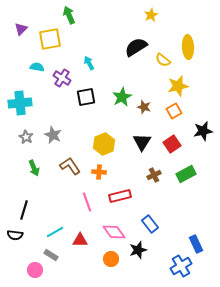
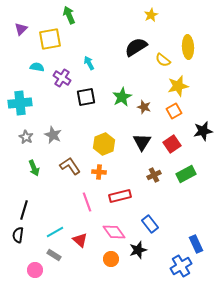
black semicircle at (15, 235): moved 3 px right; rotated 91 degrees clockwise
red triangle at (80, 240): rotated 42 degrees clockwise
gray rectangle at (51, 255): moved 3 px right
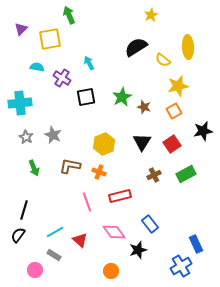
brown L-shape at (70, 166): rotated 45 degrees counterclockwise
orange cross at (99, 172): rotated 16 degrees clockwise
black semicircle at (18, 235): rotated 28 degrees clockwise
orange circle at (111, 259): moved 12 px down
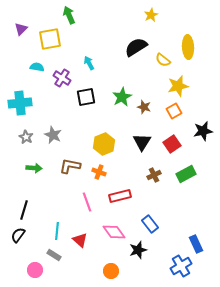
green arrow at (34, 168): rotated 63 degrees counterclockwise
cyan line at (55, 232): moved 2 px right, 1 px up; rotated 54 degrees counterclockwise
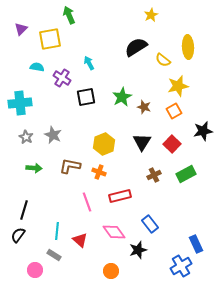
red square at (172, 144): rotated 12 degrees counterclockwise
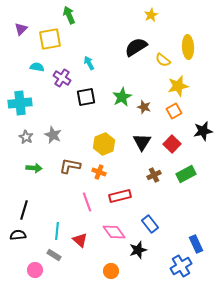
black semicircle at (18, 235): rotated 49 degrees clockwise
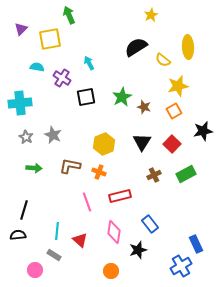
pink diamond at (114, 232): rotated 45 degrees clockwise
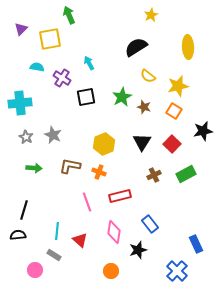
yellow semicircle at (163, 60): moved 15 px left, 16 px down
orange square at (174, 111): rotated 28 degrees counterclockwise
blue cross at (181, 266): moved 4 px left, 5 px down; rotated 15 degrees counterclockwise
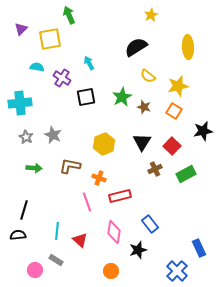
red square at (172, 144): moved 2 px down
orange cross at (99, 172): moved 6 px down
brown cross at (154, 175): moved 1 px right, 6 px up
blue rectangle at (196, 244): moved 3 px right, 4 px down
gray rectangle at (54, 255): moved 2 px right, 5 px down
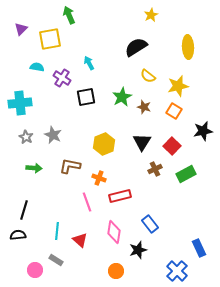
orange circle at (111, 271): moved 5 px right
